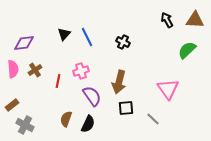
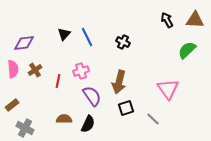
black square: rotated 14 degrees counterclockwise
brown semicircle: moved 2 px left; rotated 70 degrees clockwise
gray cross: moved 3 px down
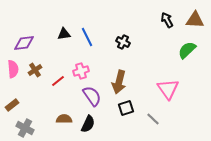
black triangle: rotated 40 degrees clockwise
red line: rotated 40 degrees clockwise
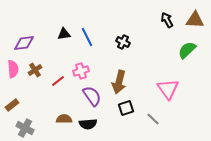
black semicircle: rotated 60 degrees clockwise
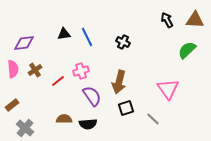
gray cross: rotated 12 degrees clockwise
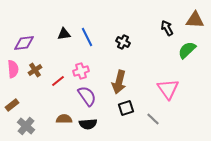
black arrow: moved 8 px down
purple semicircle: moved 5 px left
gray cross: moved 1 px right, 2 px up
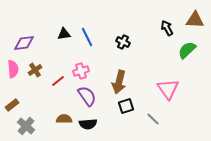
black square: moved 2 px up
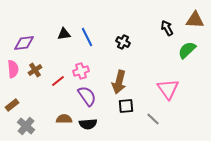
black square: rotated 14 degrees clockwise
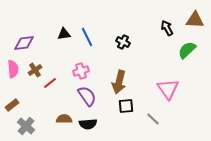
red line: moved 8 px left, 2 px down
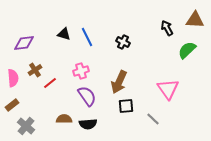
black triangle: rotated 24 degrees clockwise
pink semicircle: moved 9 px down
brown arrow: rotated 10 degrees clockwise
